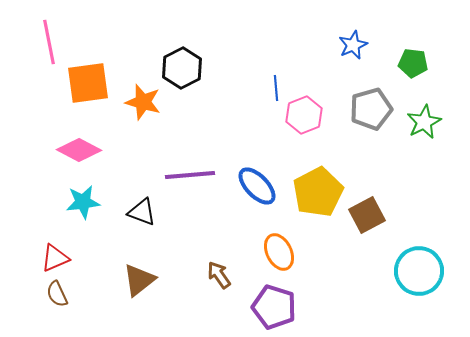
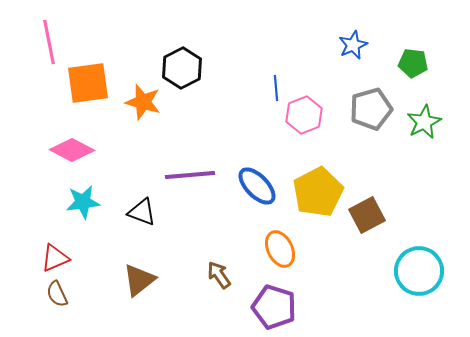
pink diamond: moved 7 px left
orange ellipse: moved 1 px right, 3 px up
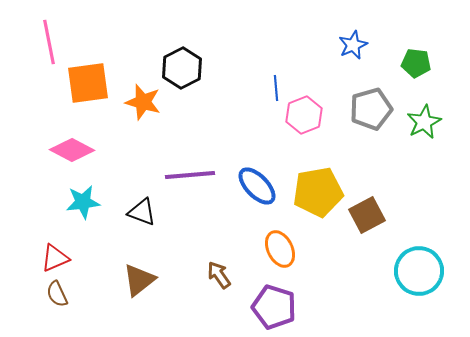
green pentagon: moved 3 px right
yellow pentagon: rotated 18 degrees clockwise
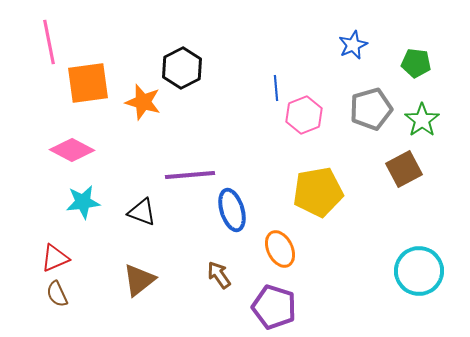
green star: moved 2 px left, 2 px up; rotated 8 degrees counterclockwise
blue ellipse: moved 25 px left, 24 px down; rotated 27 degrees clockwise
brown square: moved 37 px right, 46 px up
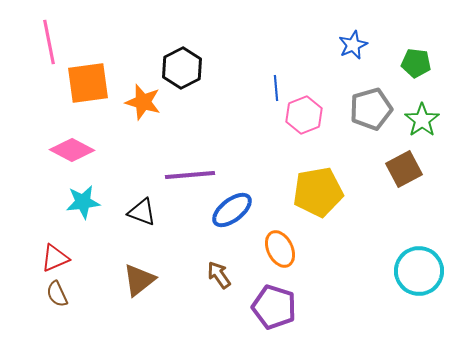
blue ellipse: rotated 69 degrees clockwise
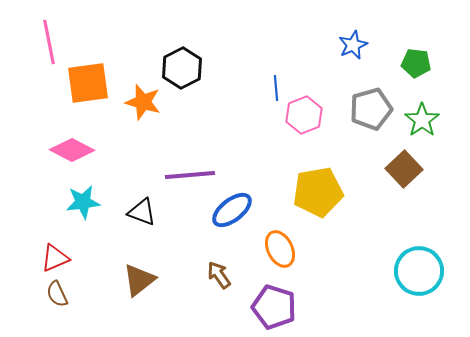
brown square: rotated 15 degrees counterclockwise
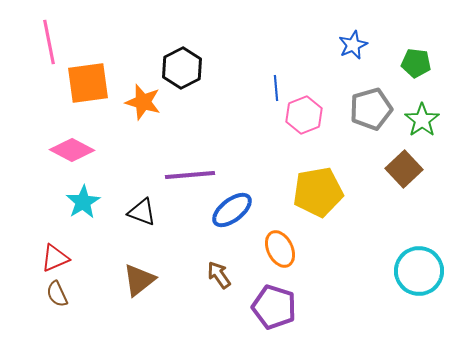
cyan star: rotated 24 degrees counterclockwise
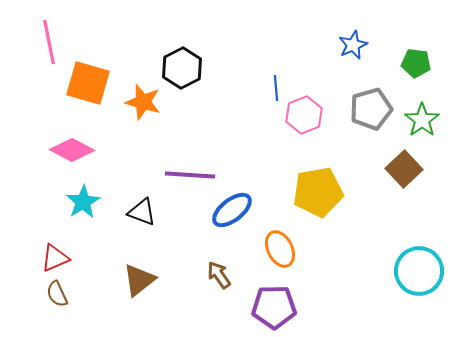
orange square: rotated 24 degrees clockwise
purple line: rotated 9 degrees clockwise
purple pentagon: rotated 18 degrees counterclockwise
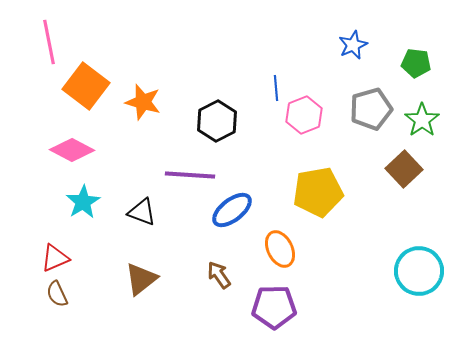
black hexagon: moved 35 px right, 53 px down
orange square: moved 2 px left, 3 px down; rotated 21 degrees clockwise
brown triangle: moved 2 px right, 1 px up
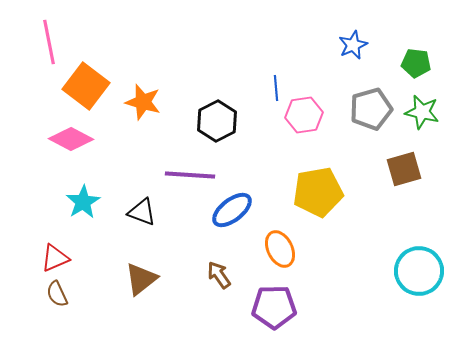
pink hexagon: rotated 12 degrees clockwise
green star: moved 8 px up; rotated 24 degrees counterclockwise
pink diamond: moved 1 px left, 11 px up
brown square: rotated 27 degrees clockwise
